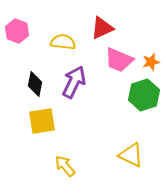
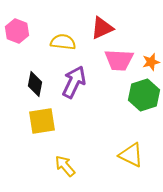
pink trapezoid: rotated 20 degrees counterclockwise
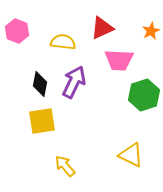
orange star: moved 31 px up; rotated 12 degrees counterclockwise
black diamond: moved 5 px right
